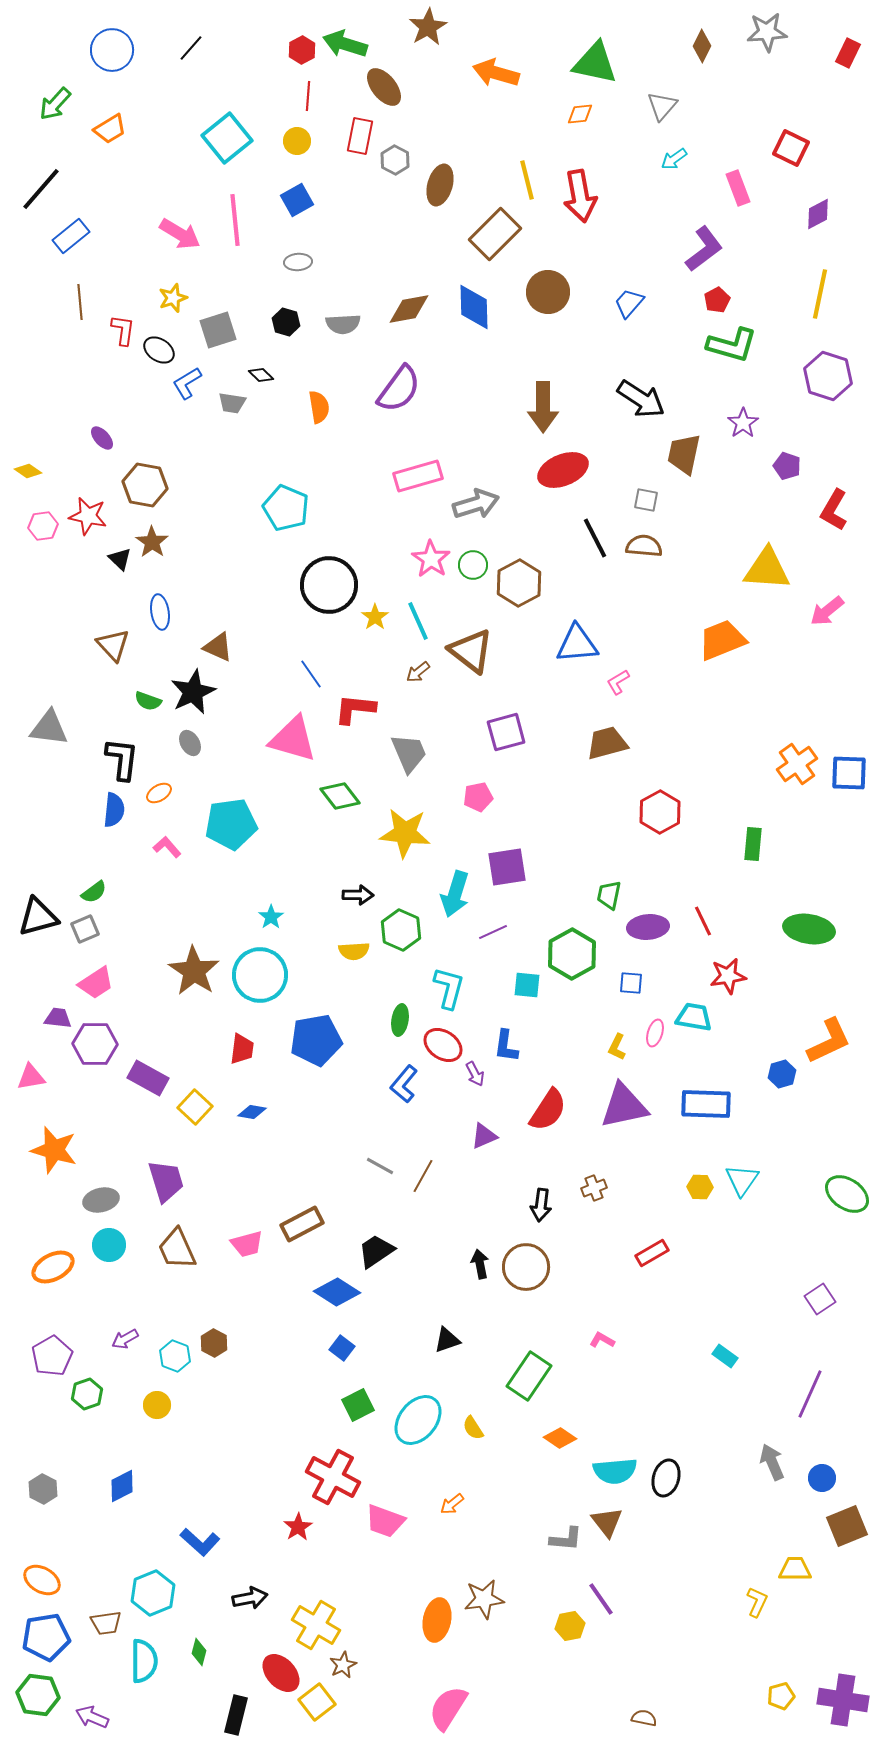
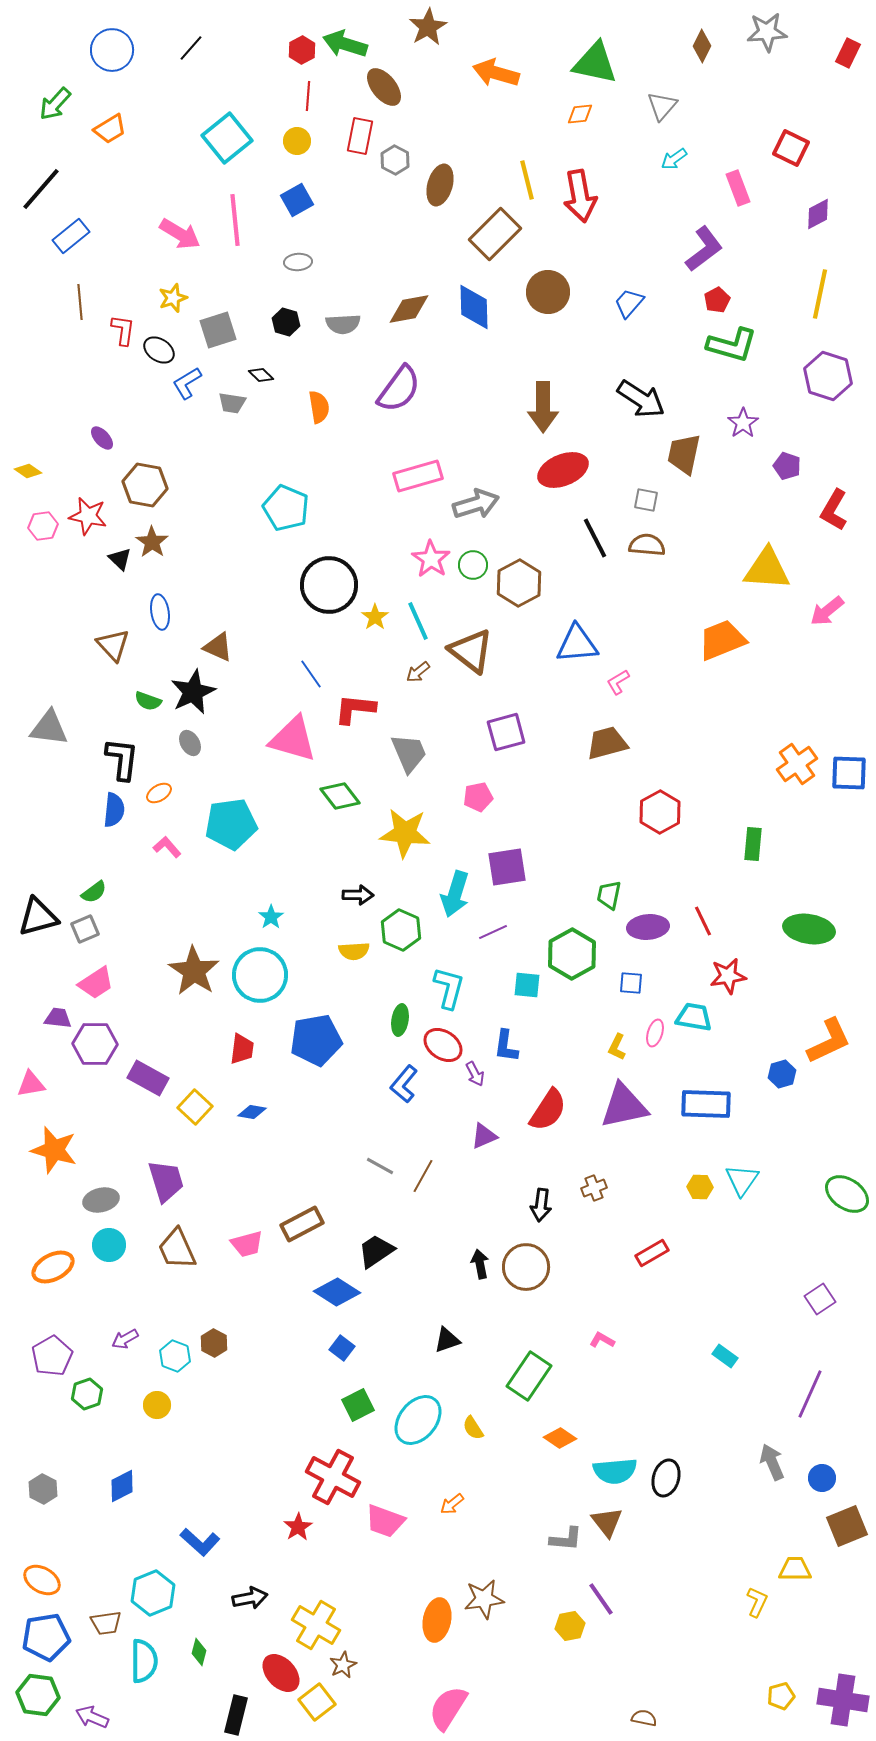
brown semicircle at (644, 546): moved 3 px right, 1 px up
pink triangle at (31, 1077): moved 7 px down
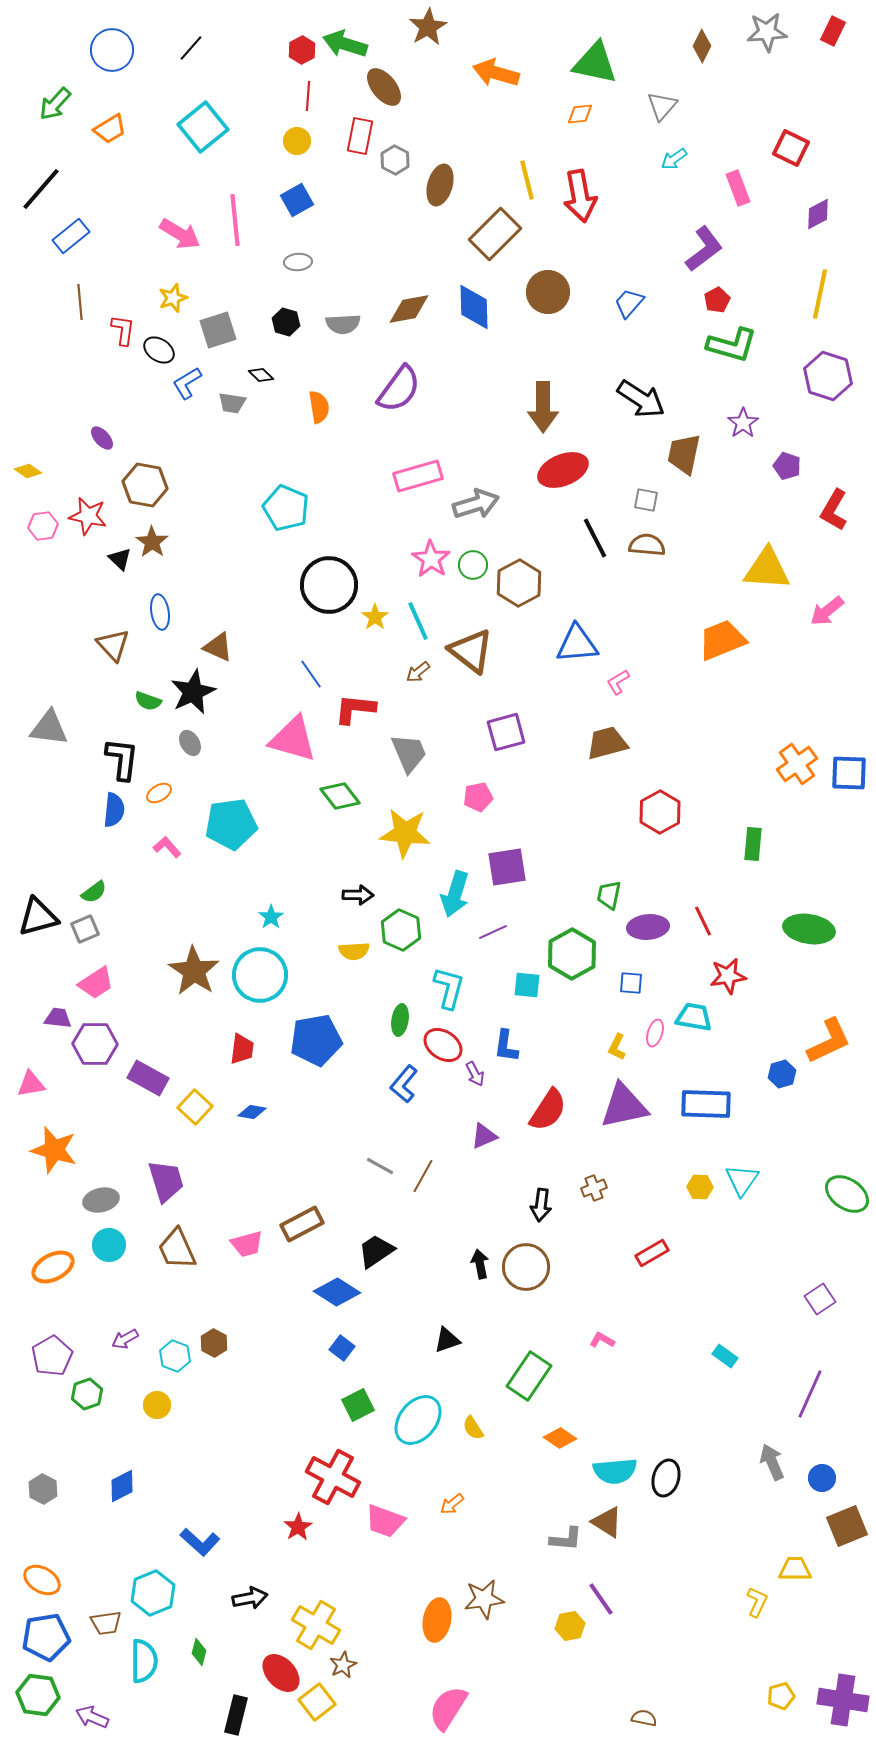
red rectangle at (848, 53): moved 15 px left, 22 px up
cyan square at (227, 138): moved 24 px left, 11 px up
brown triangle at (607, 1522): rotated 20 degrees counterclockwise
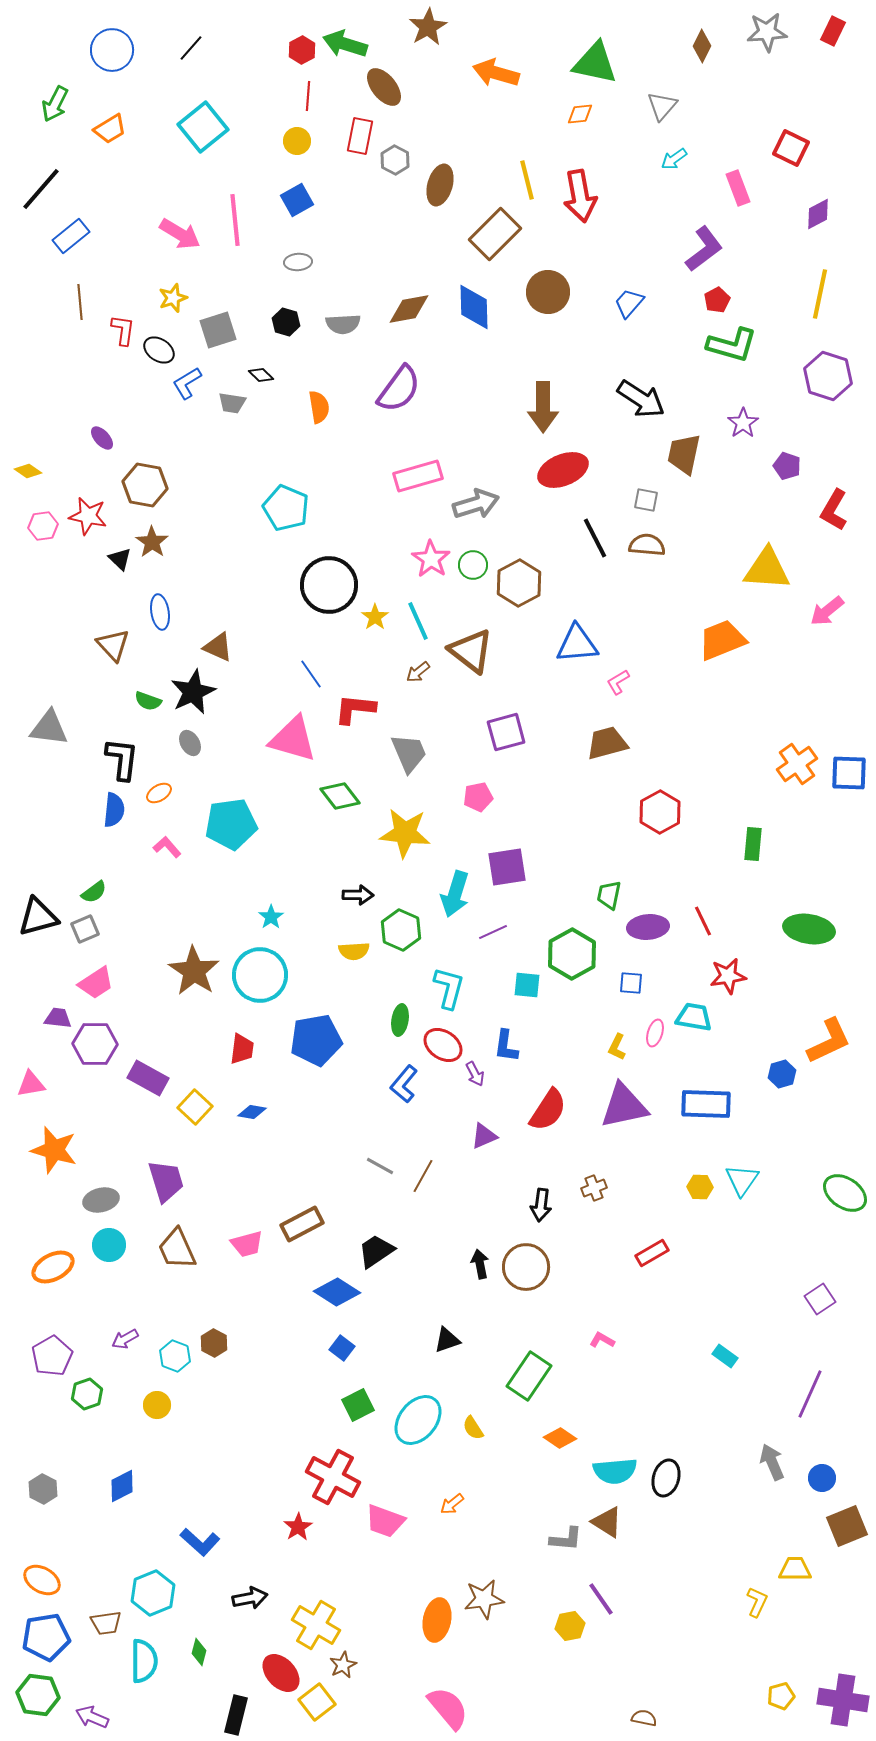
green arrow at (55, 104): rotated 15 degrees counterclockwise
green ellipse at (847, 1194): moved 2 px left, 1 px up
pink semicircle at (448, 1708): rotated 108 degrees clockwise
